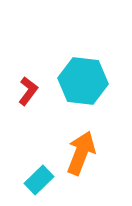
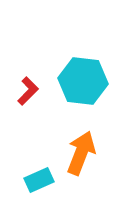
red L-shape: rotated 8 degrees clockwise
cyan rectangle: rotated 20 degrees clockwise
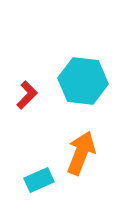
red L-shape: moved 1 px left, 4 px down
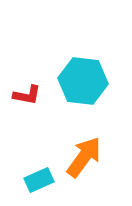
red L-shape: rotated 56 degrees clockwise
orange arrow: moved 3 px right, 4 px down; rotated 15 degrees clockwise
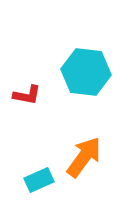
cyan hexagon: moved 3 px right, 9 px up
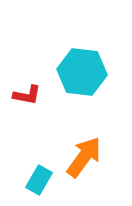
cyan hexagon: moved 4 px left
cyan rectangle: rotated 36 degrees counterclockwise
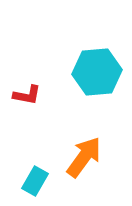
cyan hexagon: moved 15 px right; rotated 12 degrees counterclockwise
cyan rectangle: moved 4 px left, 1 px down
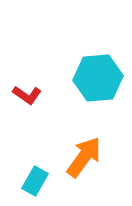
cyan hexagon: moved 1 px right, 6 px down
red L-shape: rotated 24 degrees clockwise
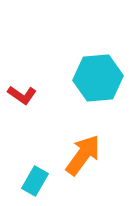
red L-shape: moved 5 px left
orange arrow: moved 1 px left, 2 px up
